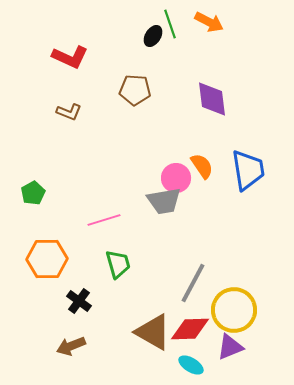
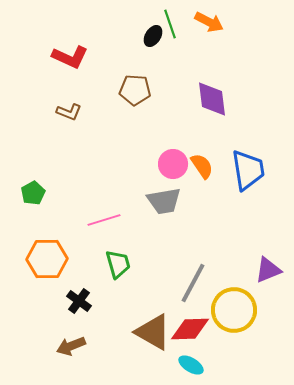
pink circle: moved 3 px left, 14 px up
purple triangle: moved 38 px right, 77 px up
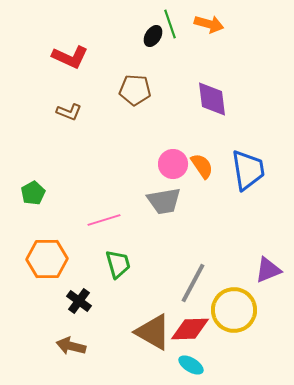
orange arrow: moved 2 px down; rotated 12 degrees counterclockwise
brown arrow: rotated 36 degrees clockwise
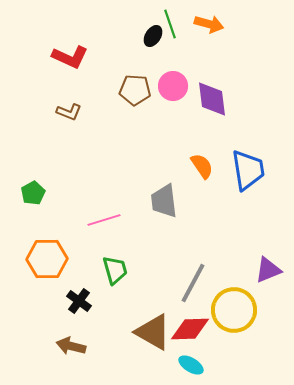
pink circle: moved 78 px up
gray trapezoid: rotated 93 degrees clockwise
green trapezoid: moved 3 px left, 6 px down
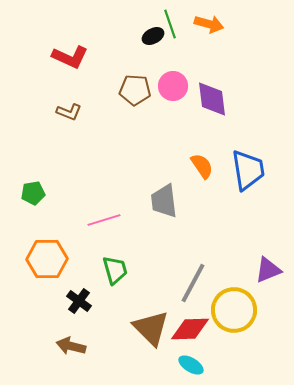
black ellipse: rotated 30 degrees clockwise
green pentagon: rotated 20 degrees clockwise
brown triangle: moved 2 px left, 4 px up; rotated 15 degrees clockwise
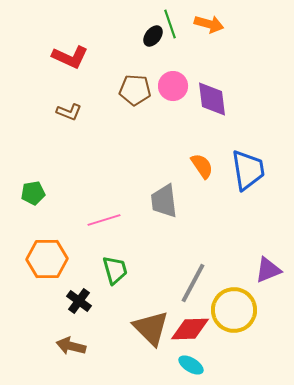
black ellipse: rotated 25 degrees counterclockwise
